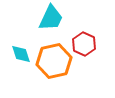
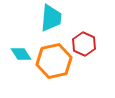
cyan trapezoid: rotated 20 degrees counterclockwise
cyan diamond: rotated 15 degrees counterclockwise
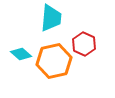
cyan diamond: rotated 15 degrees counterclockwise
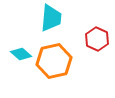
red hexagon: moved 13 px right, 5 px up
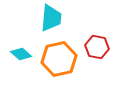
red hexagon: moved 8 px down; rotated 15 degrees counterclockwise
orange hexagon: moved 5 px right, 2 px up
